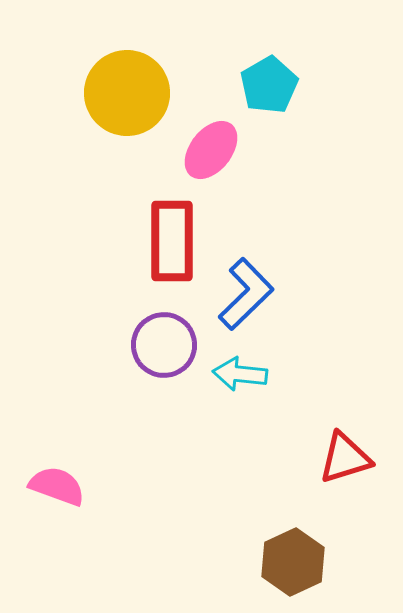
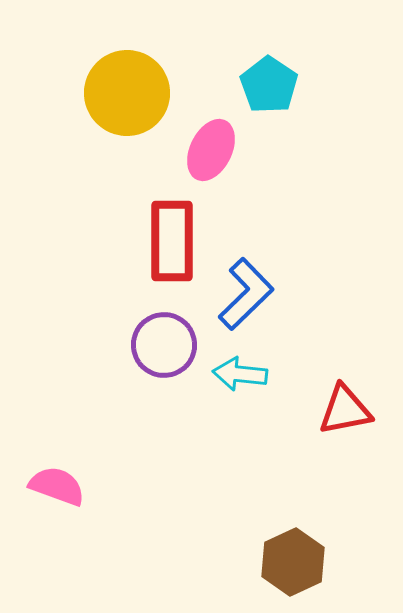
cyan pentagon: rotated 8 degrees counterclockwise
pink ellipse: rotated 12 degrees counterclockwise
red triangle: moved 48 px up; rotated 6 degrees clockwise
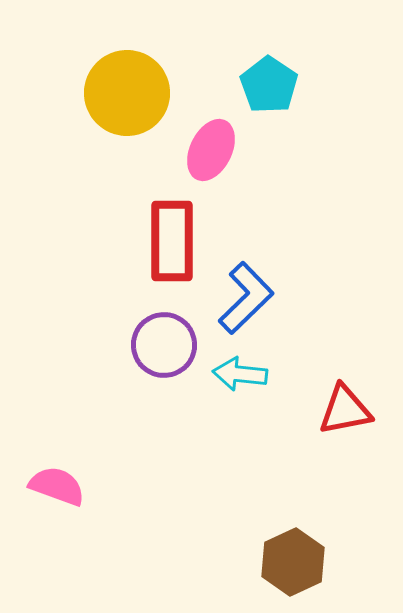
blue L-shape: moved 4 px down
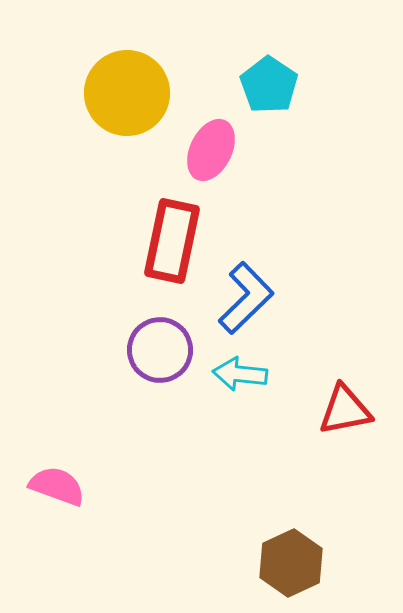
red rectangle: rotated 12 degrees clockwise
purple circle: moved 4 px left, 5 px down
brown hexagon: moved 2 px left, 1 px down
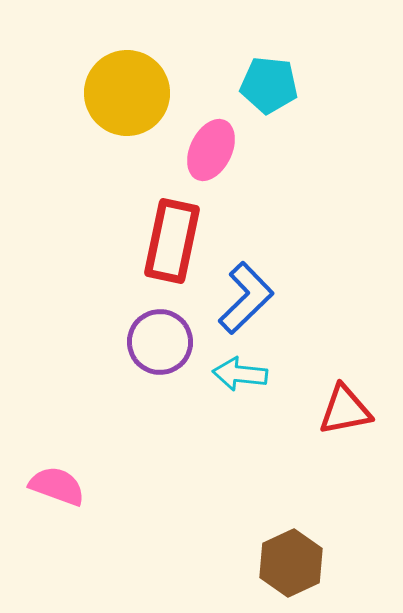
cyan pentagon: rotated 28 degrees counterclockwise
purple circle: moved 8 px up
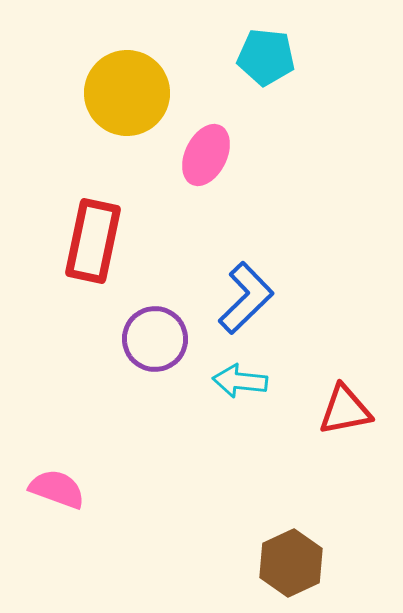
cyan pentagon: moved 3 px left, 28 px up
pink ellipse: moved 5 px left, 5 px down
red rectangle: moved 79 px left
purple circle: moved 5 px left, 3 px up
cyan arrow: moved 7 px down
pink semicircle: moved 3 px down
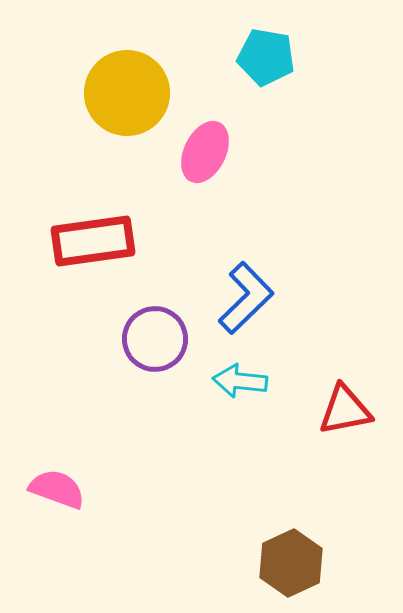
cyan pentagon: rotated 4 degrees clockwise
pink ellipse: moved 1 px left, 3 px up
red rectangle: rotated 70 degrees clockwise
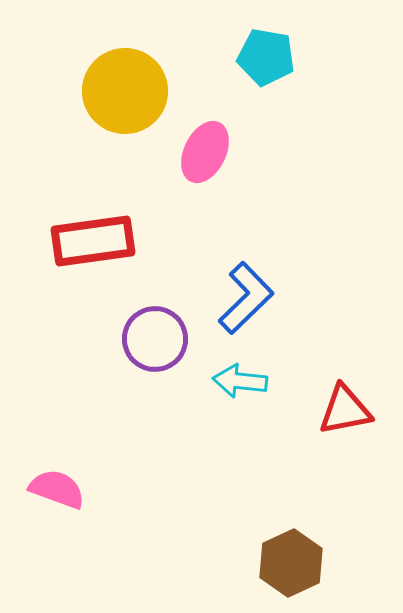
yellow circle: moved 2 px left, 2 px up
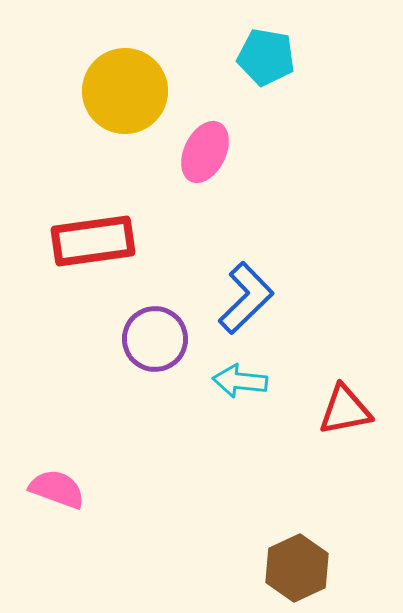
brown hexagon: moved 6 px right, 5 px down
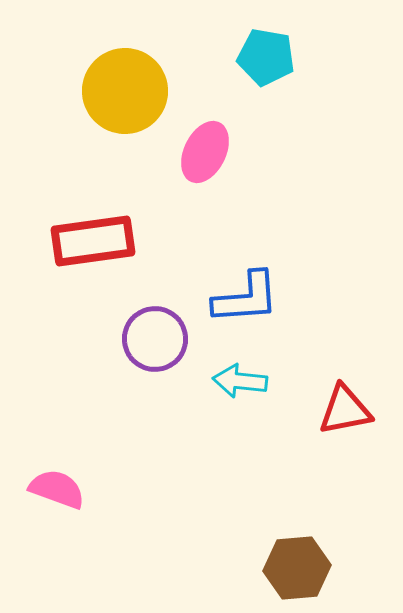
blue L-shape: rotated 40 degrees clockwise
brown hexagon: rotated 20 degrees clockwise
